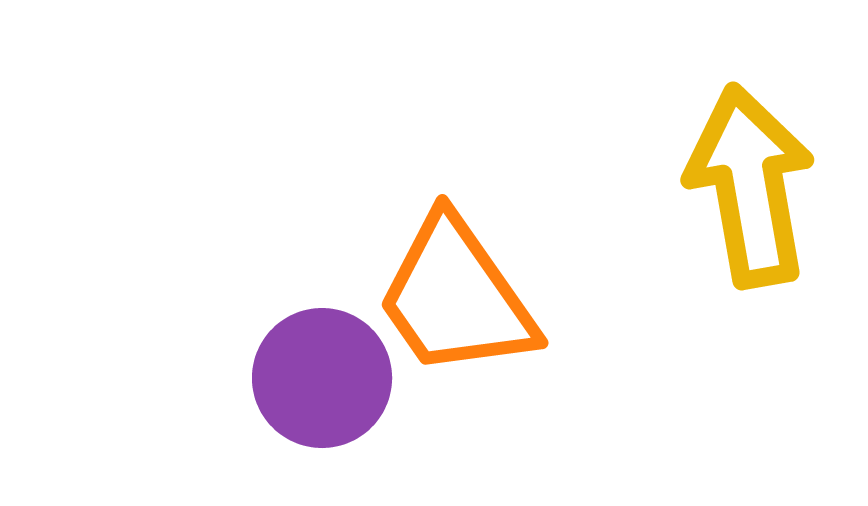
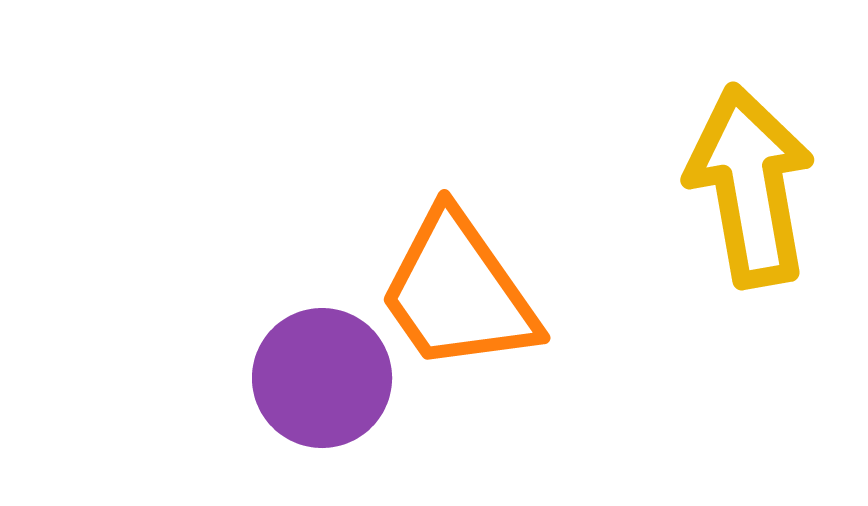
orange trapezoid: moved 2 px right, 5 px up
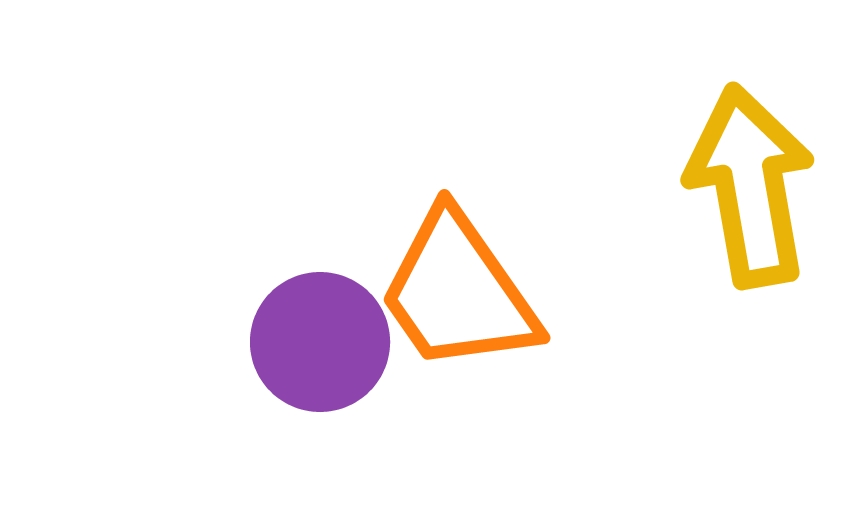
purple circle: moved 2 px left, 36 px up
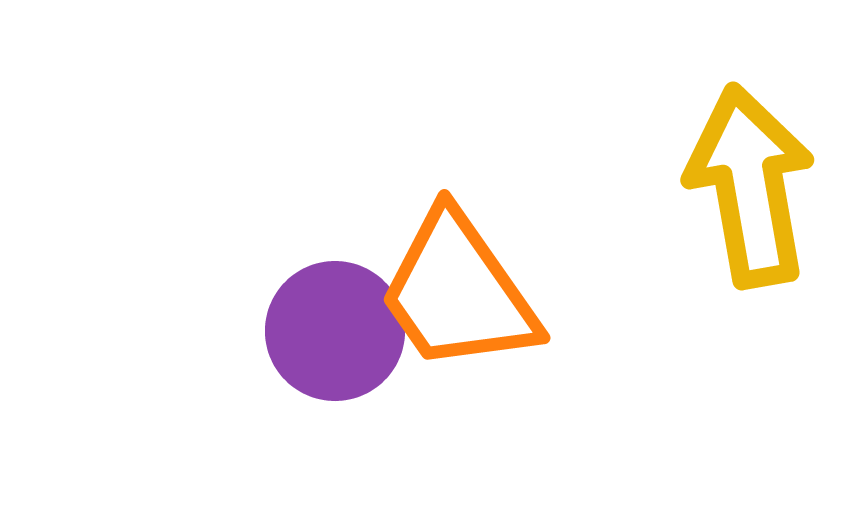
purple circle: moved 15 px right, 11 px up
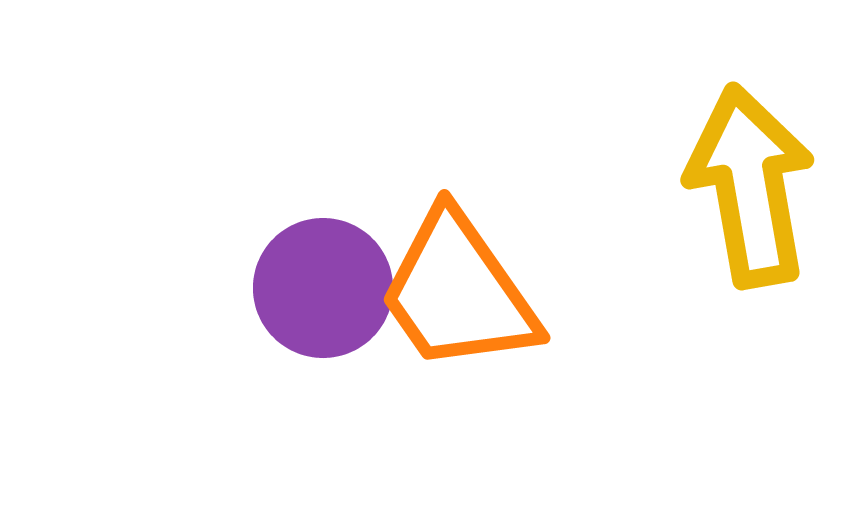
purple circle: moved 12 px left, 43 px up
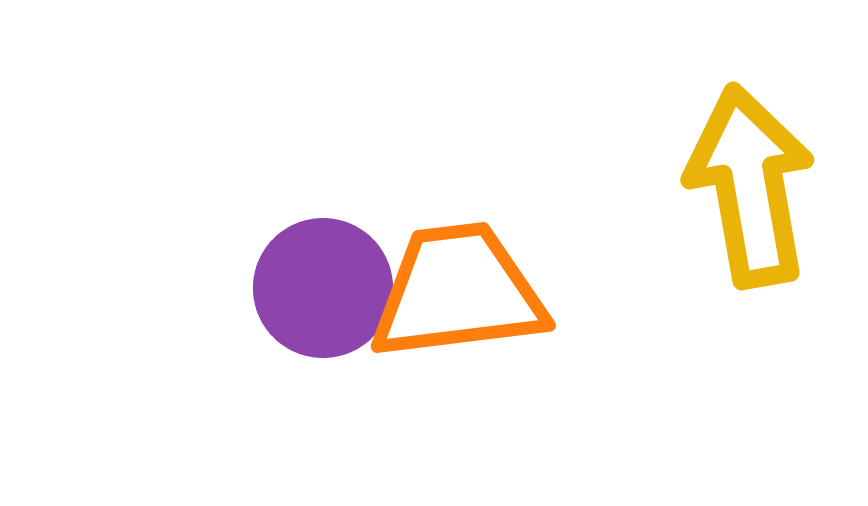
orange trapezoid: rotated 118 degrees clockwise
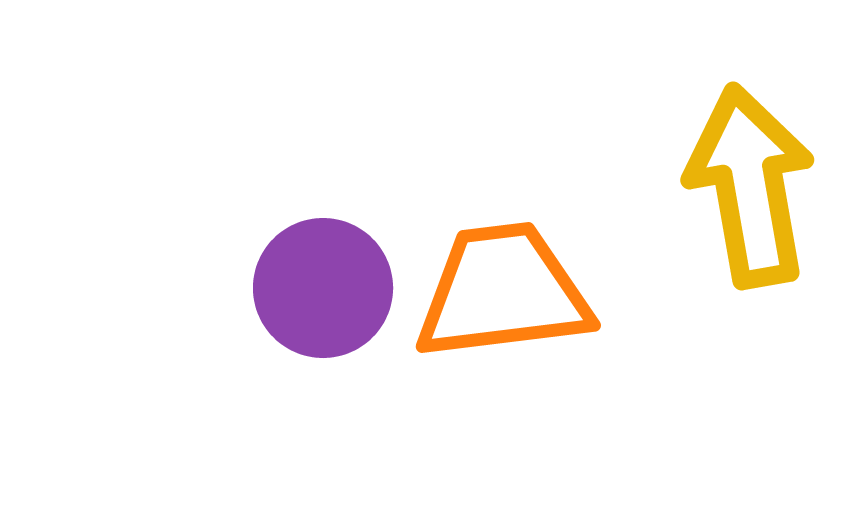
orange trapezoid: moved 45 px right
